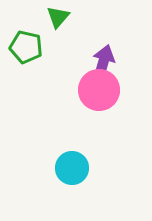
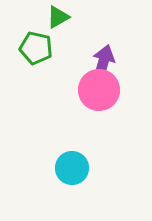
green triangle: rotated 20 degrees clockwise
green pentagon: moved 10 px right, 1 px down
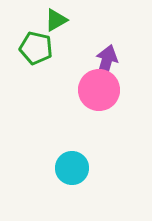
green triangle: moved 2 px left, 3 px down
purple arrow: moved 3 px right
